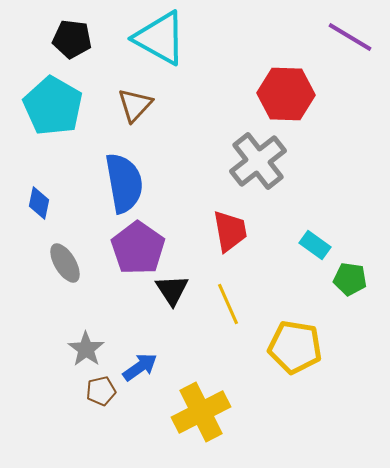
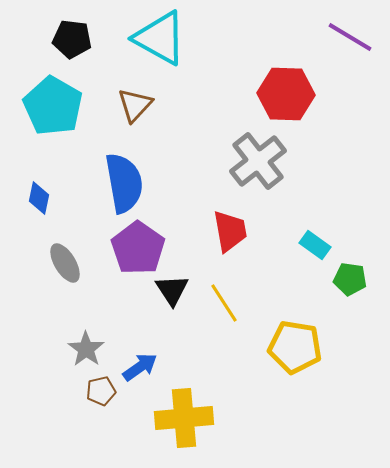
blue diamond: moved 5 px up
yellow line: moved 4 px left, 1 px up; rotated 9 degrees counterclockwise
yellow cross: moved 17 px left, 6 px down; rotated 22 degrees clockwise
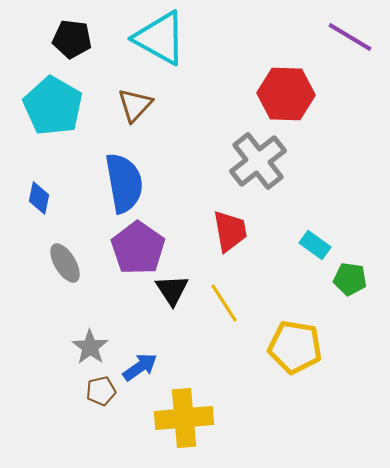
gray star: moved 4 px right, 2 px up
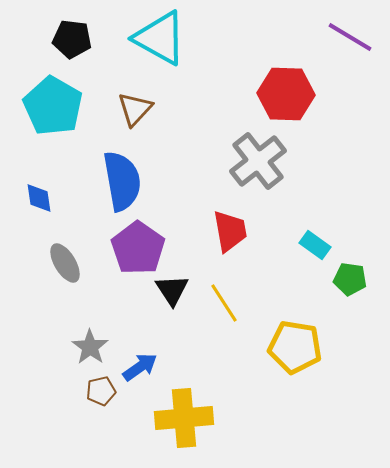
brown triangle: moved 4 px down
blue semicircle: moved 2 px left, 2 px up
blue diamond: rotated 20 degrees counterclockwise
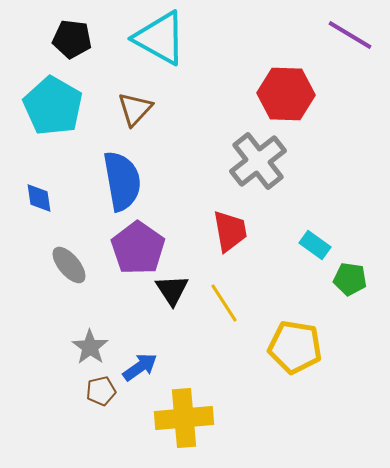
purple line: moved 2 px up
gray ellipse: moved 4 px right, 2 px down; rotated 9 degrees counterclockwise
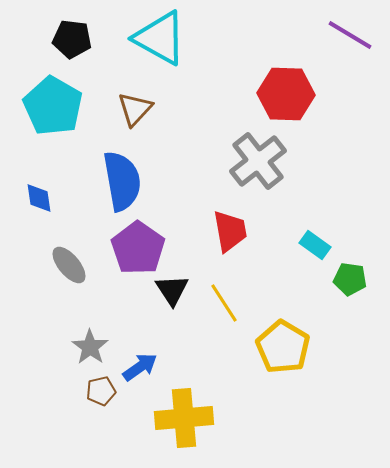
yellow pentagon: moved 12 px left; rotated 22 degrees clockwise
